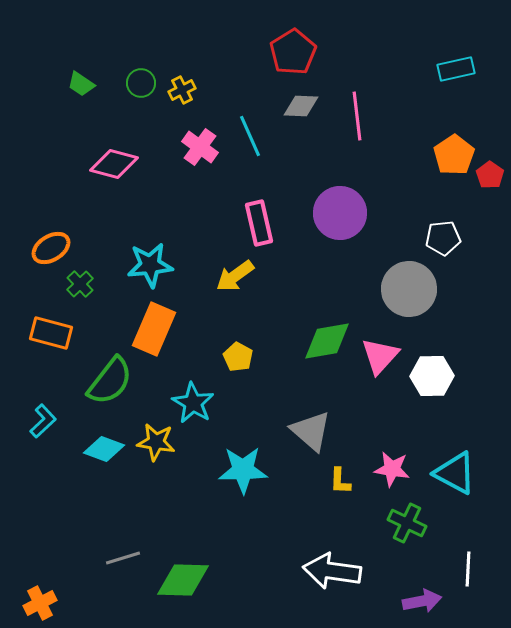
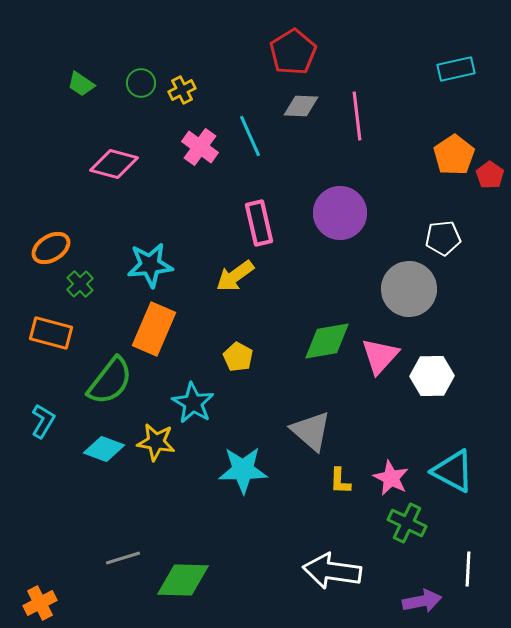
cyan L-shape at (43, 421): rotated 16 degrees counterclockwise
pink star at (392, 469): moved 1 px left, 9 px down; rotated 18 degrees clockwise
cyan triangle at (455, 473): moved 2 px left, 2 px up
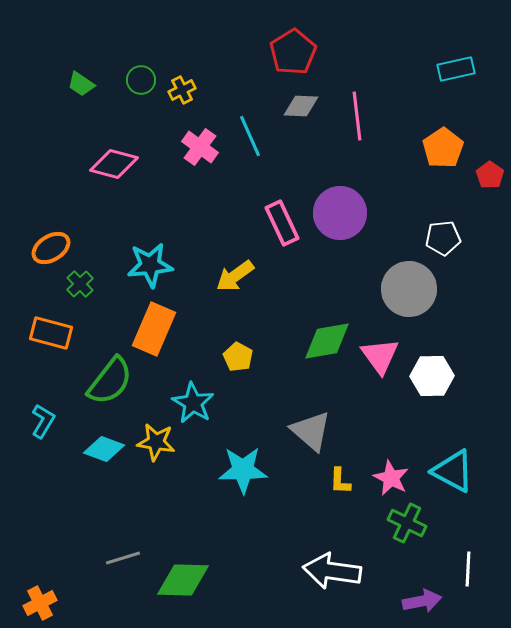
green circle at (141, 83): moved 3 px up
orange pentagon at (454, 155): moved 11 px left, 7 px up
pink rectangle at (259, 223): moved 23 px right; rotated 12 degrees counterclockwise
pink triangle at (380, 356): rotated 18 degrees counterclockwise
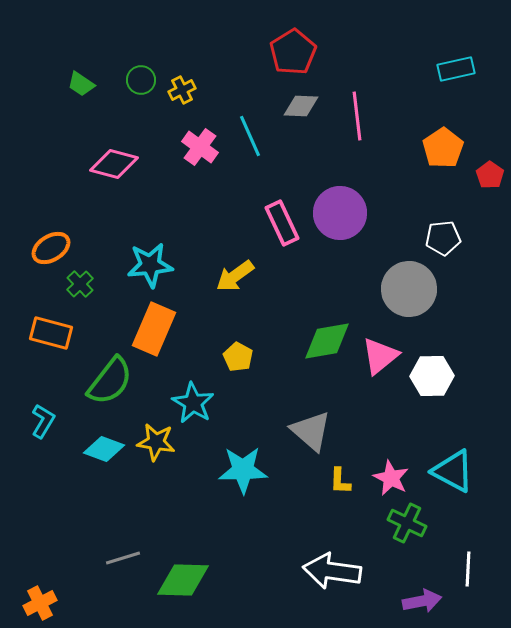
pink triangle at (380, 356): rotated 27 degrees clockwise
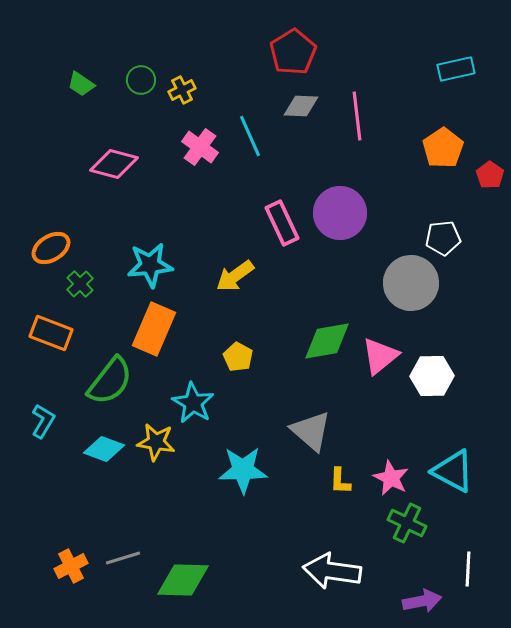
gray circle at (409, 289): moved 2 px right, 6 px up
orange rectangle at (51, 333): rotated 6 degrees clockwise
orange cross at (40, 603): moved 31 px right, 37 px up
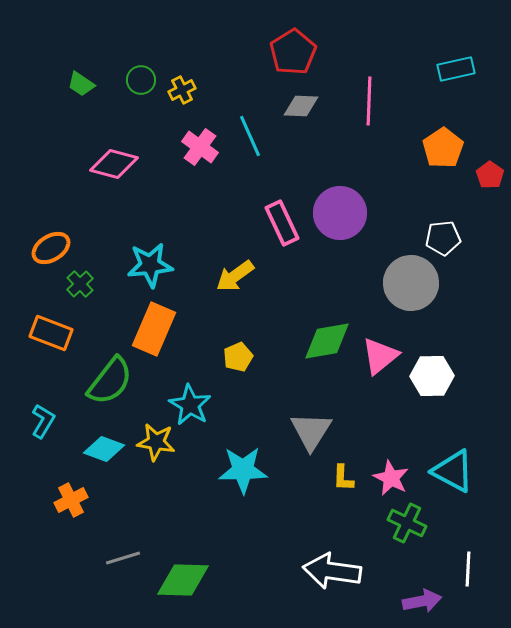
pink line at (357, 116): moved 12 px right, 15 px up; rotated 9 degrees clockwise
yellow pentagon at (238, 357): rotated 20 degrees clockwise
cyan star at (193, 403): moved 3 px left, 2 px down
gray triangle at (311, 431): rotated 21 degrees clockwise
yellow L-shape at (340, 481): moved 3 px right, 3 px up
orange cross at (71, 566): moved 66 px up
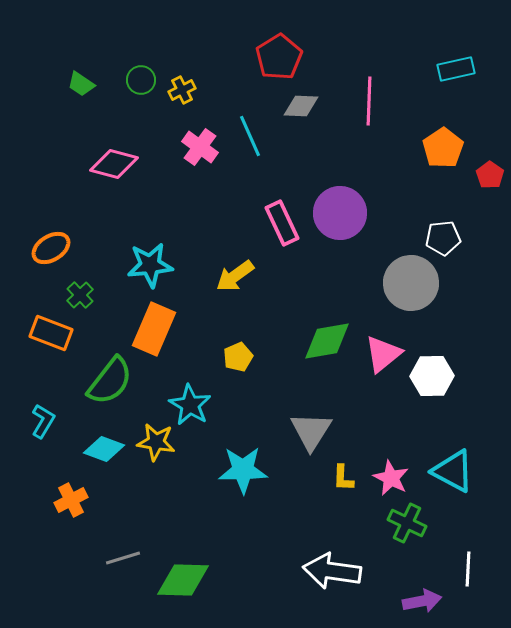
red pentagon at (293, 52): moved 14 px left, 5 px down
green cross at (80, 284): moved 11 px down
pink triangle at (380, 356): moved 3 px right, 2 px up
